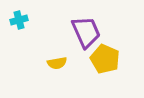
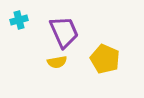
purple trapezoid: moved 22 px left
yellow semicircle: moved 1 px up
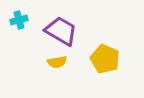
purple trapezoid: moved 3 px left, 1 px up; rotated 36 degrees counterclockwise
